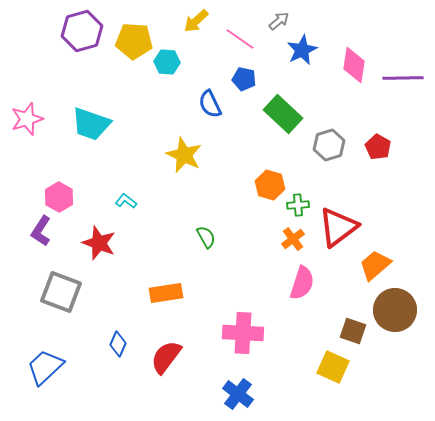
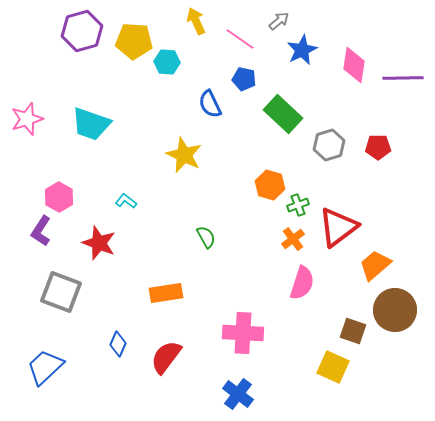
yellow arrow: rotated 108 degrees clockwise
red pentagon: rotated 30 degrees counterclockwise
green cross: rotated 15 degrees counterclockwise
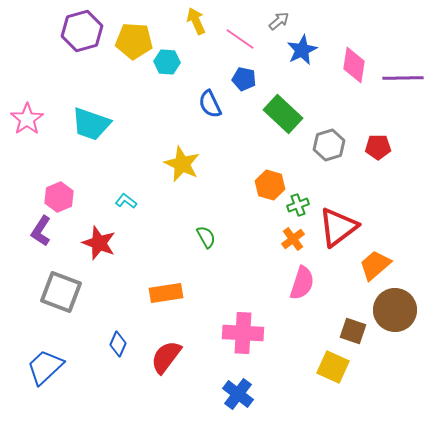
pink star: rotated 16 degrees counterclockwise
yellow star: moved 2 px left, 9 px down
pink hexagon: rotated 8 degrees clockwise
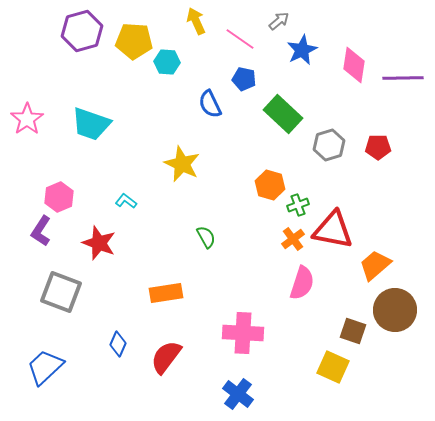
red triangle: moved 5 px left, 3 px down; rotated 48 degrees clockwise
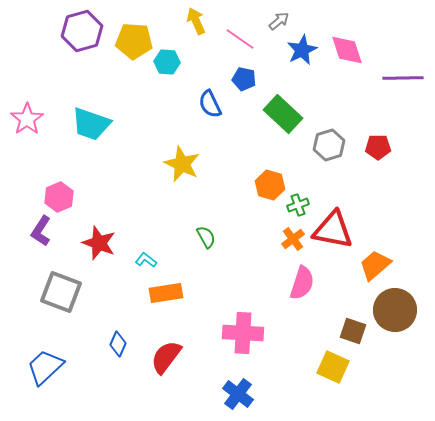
pink diamond: moved 7 px left, 15 px up; rotated 27 degrees counterclockwise
cyan L-shape: moved 20 px right, 59 px down
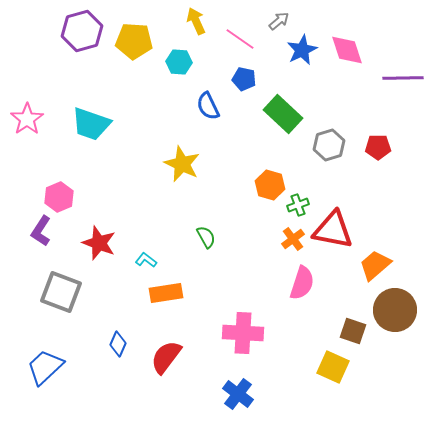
cyan hexagon: moved 12 px right
blue semicircle: moved 2 px left, 2 px down
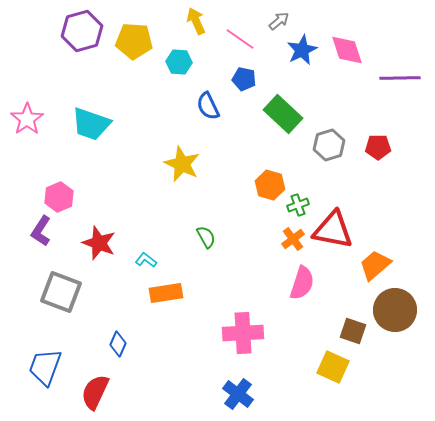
purple line: moved 3 px left
pink cross: rotated 6 degrees counterclockwise
red semicircle: moved 71 px left, 35 px down; rotated 12 degrees counterclockwise
blue trapezoid: rotated 27 degrees counterclockwise
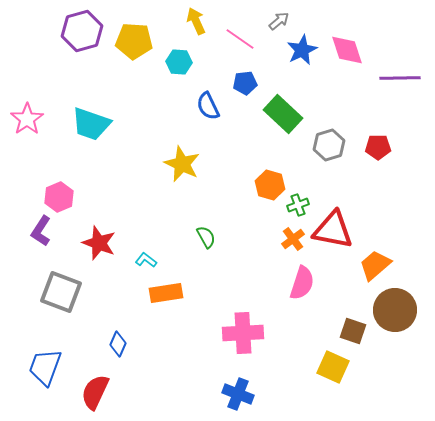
blue pentagon: moved 1 px right, 4 px down; rotated 20 degrees counterclockwise
blue cross: rotated 16 degrees counterclockwise
